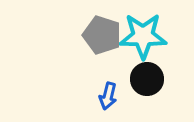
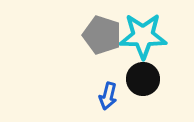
black circle: moved 4 px left
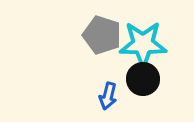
cyan star: moved 8 px down
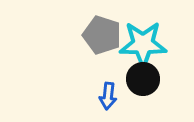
blue arrow: rotated 8 degrees counterclockwise
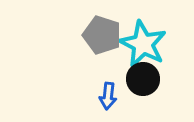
cyan star: rotated 27 degrees clockwise
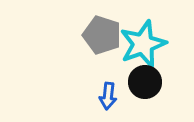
cyan star: rotated 24 degrees clockwise
black circle: moved 2 px right, 3 px down
